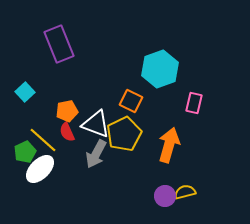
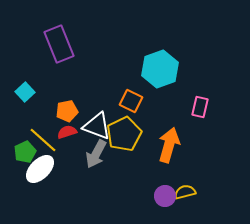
pink rectangle: moved 6 px right, 4 px down
white triangle: moved 1 px right, 2 px down
red semicircle: rotated 96 degrees clockwise
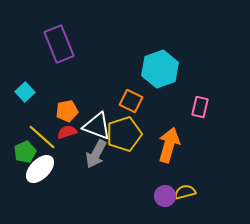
yellow pentagon: rotated 8 degrees clockwise
yellow line: moved 1 px left, 3 px up
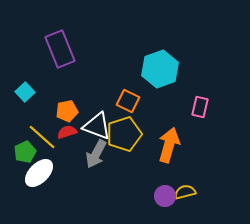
purple rectangle: moved 1 px right, 5 px down
orange square: moved 3 px left
white ellipse: moved 1 px left, 4 px down
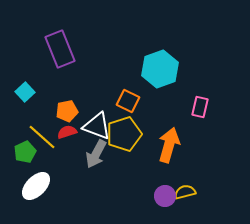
white ellipse: moved 3 px left, 13 px down
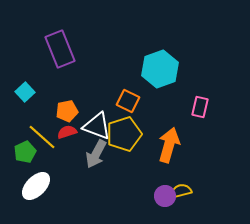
yellow semicircle: moved 4 px left, 1 px up
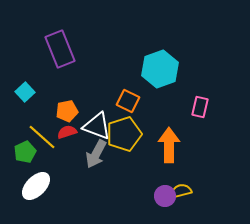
orange arrow: rotated 16 degrees counterclockwise
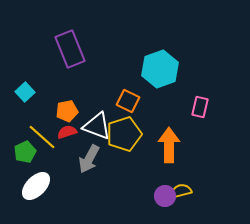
purple rectangle: moved 10 px right
gray arrow: moved 7 px left, 5 px down
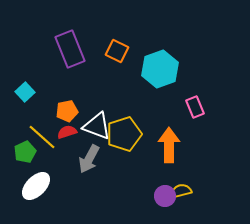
orange square: moved 11 px left, 50 px up
pink rectangle: moved 5 px left; rotated 35 degrees counterclockwise
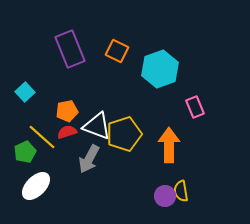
yellow semicircle: rotated 85 degrees counterclockwise
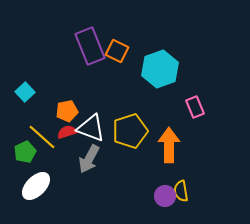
purple rectangle: moved 20 px right, 3 px up
white triangle: moved 6 px left, 2 px down
yellow pentagon: moved 6 px right, 3 px up
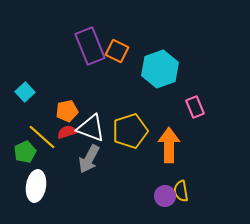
white ellipse: rotated 36 degrees counterclockwise
